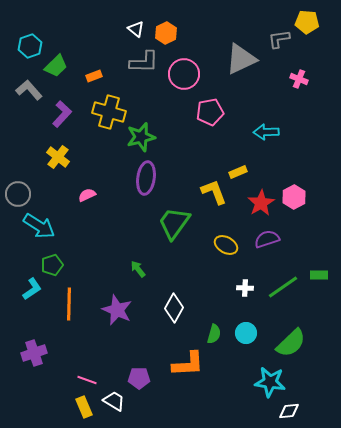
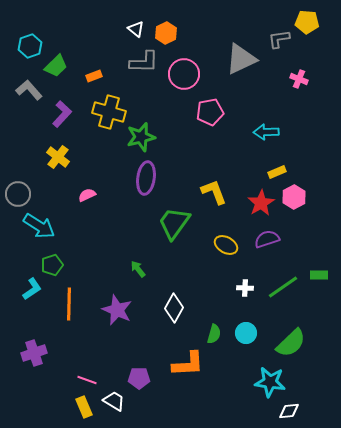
yellow rectangle at (238, 172): moved 39 px right
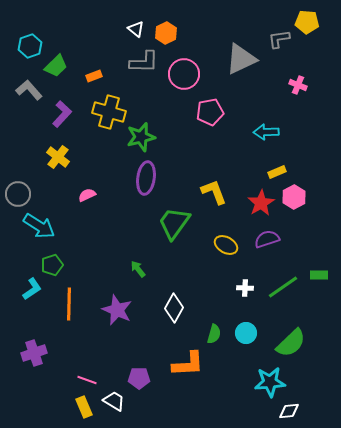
pink cross at (299, 79): moved 1 px left, 6 px down
cyan star at (270, 382): rotated 12 degrees counterclockwise
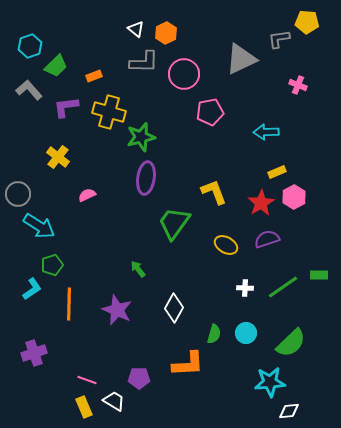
purple L-shape at (62, 114): moved 4 px right, 7 px up; rotated 140 degrees counterclockwise
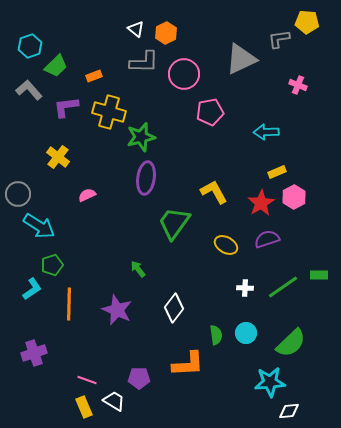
yellow L-shape at (214, 192): rotated 8 degrees counterclockwise
white diamond at (174, 308): rotated 8 degrees clockwise
green semicircle at (214, 334): moved 2 px right, 1 px down; rotated 24 degrees counterclockwise
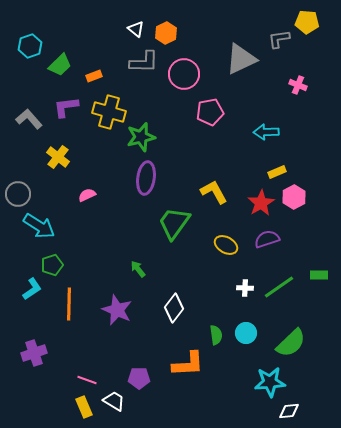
green trapezoid at (56, 66): moved 4 px right, 1 px up
gray L-shape at (29, 90): moved 29 px down
green line at (283, 287): moved 4 px left
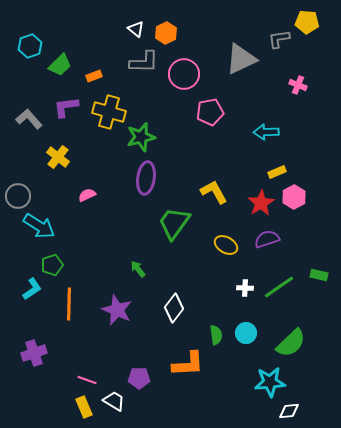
gray circle at (18, 194): moved 2 px down
green rectangle at (319, 275): rotated 12 degrees clockwise
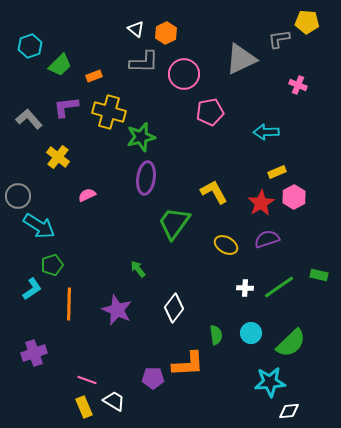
cyan circle at (246, 333): moved 5 px right
purple pentagon at (139, 378): moved 14 px right
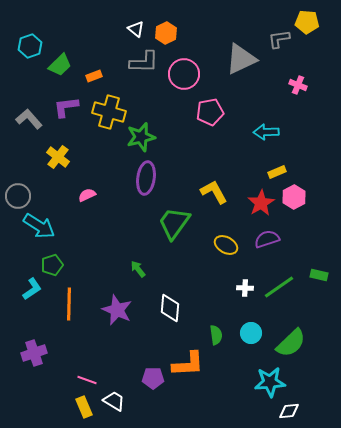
white diamond at (174, 308): moved 4 px left; rotated 32 degrees counterclockwise
